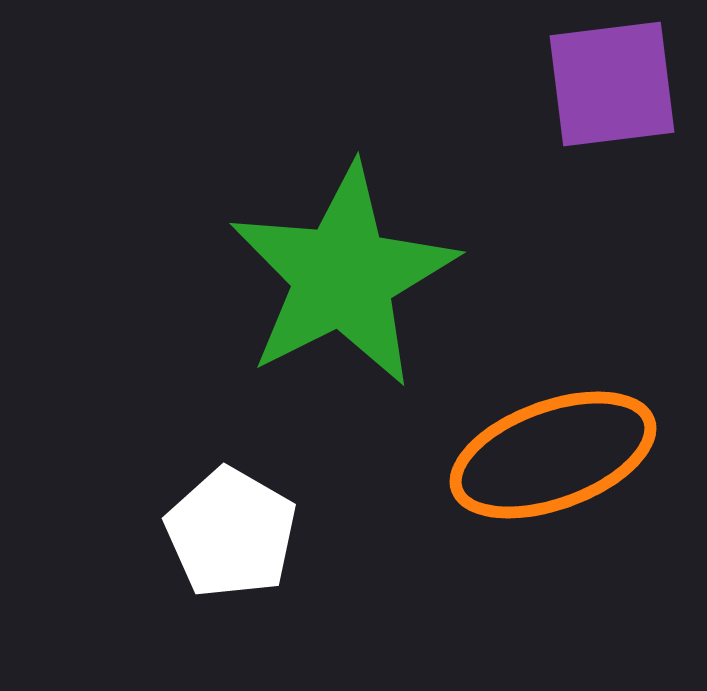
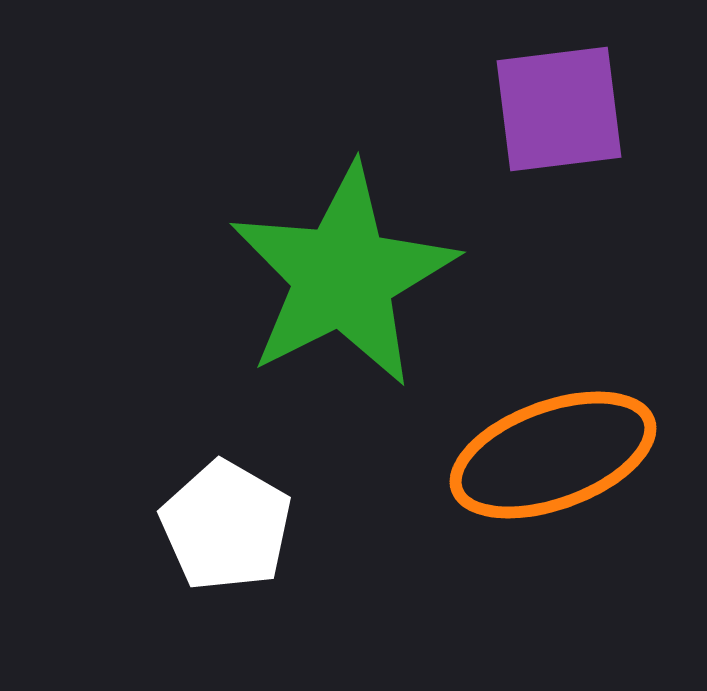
purple square: moved 53 px left, 25 px down
white pentagon: moved 5 px left, 7 px up
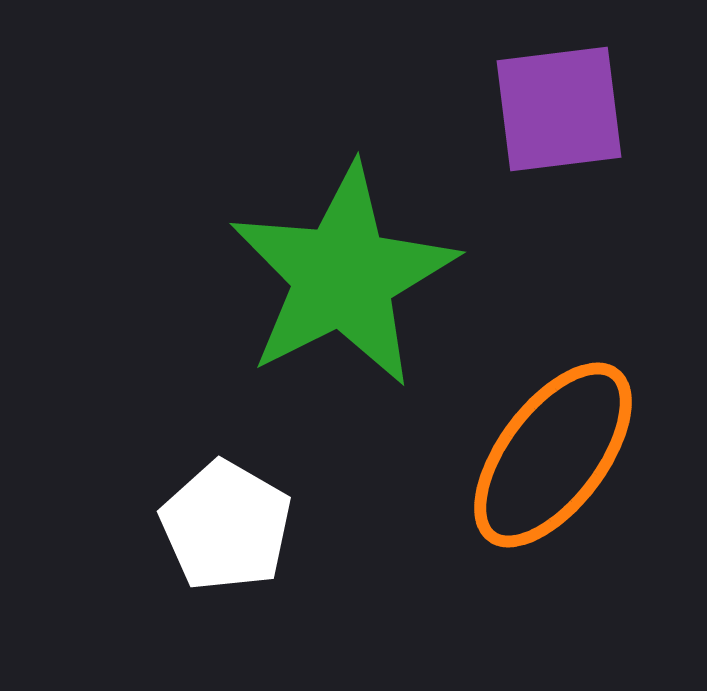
orange ellipse: rotated 33 degrees counterclockwise
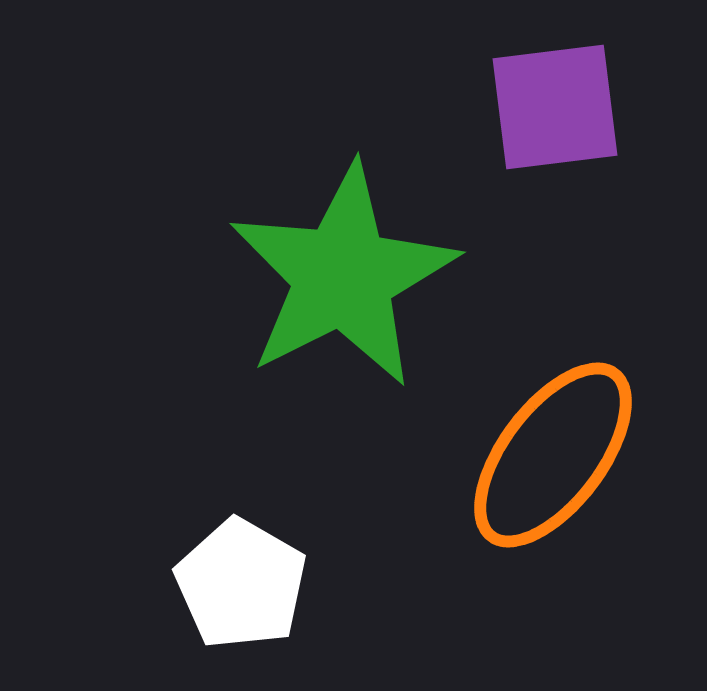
purple square: moved 4 px left, 2 px up
white pentagon: moved 15 px right, 58 px down
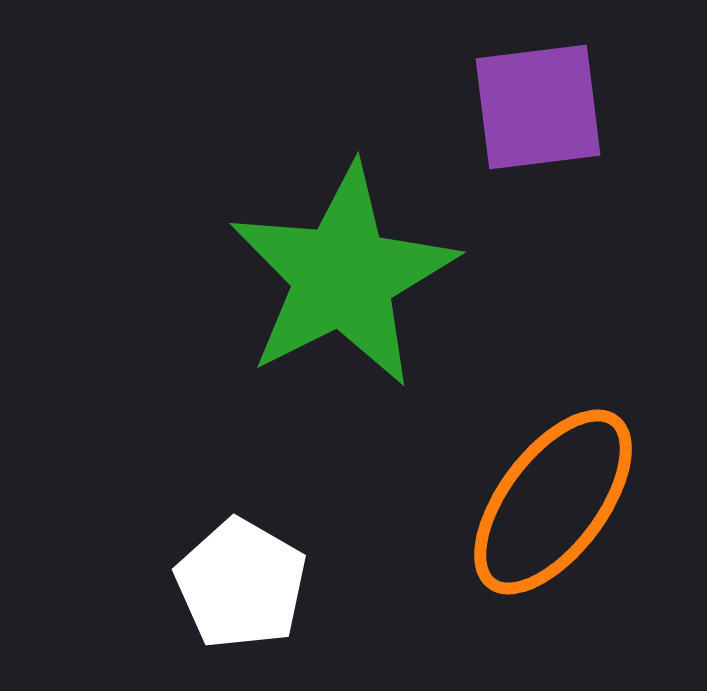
purple square: moved 17 px left
orange ellipse: moved 47 px down
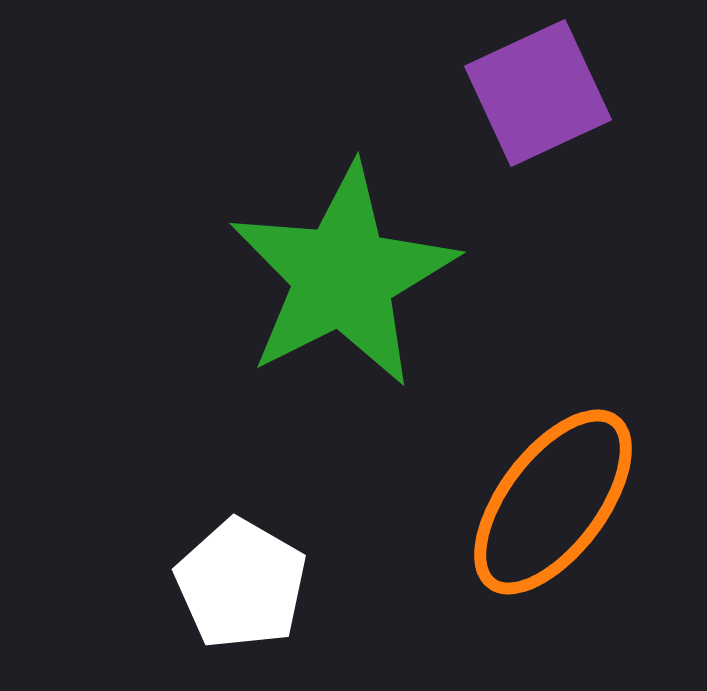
purple square: moved 14 px up; rotated 18 degrees counterclockwise
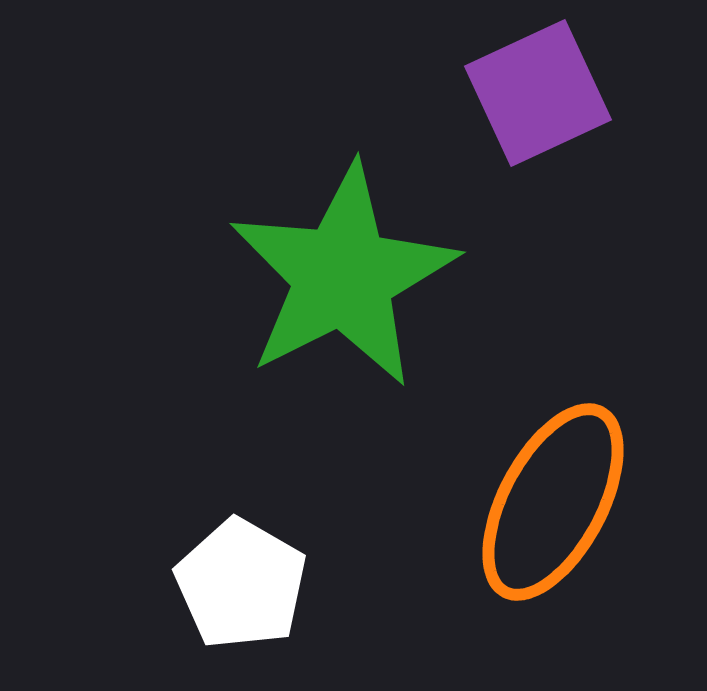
orange ellipse: rotated 9 degrees counterclockwise
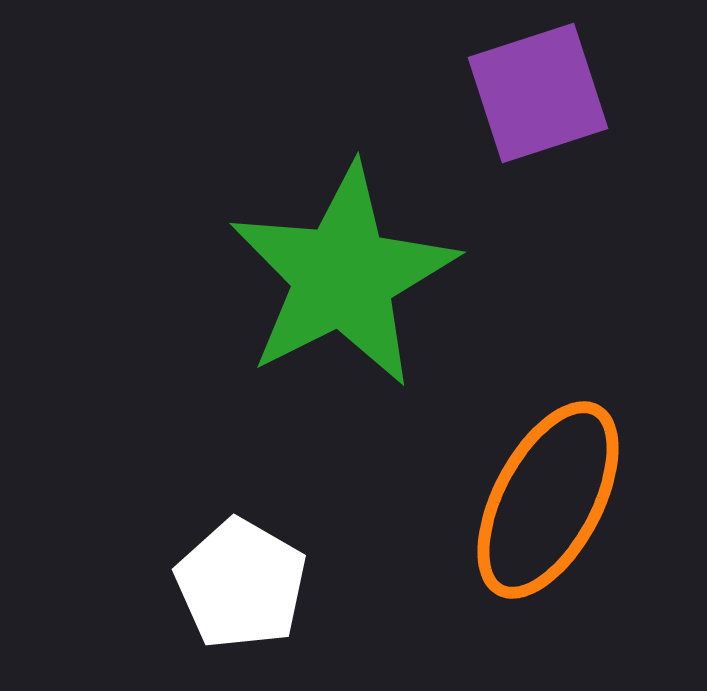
purple square: rotated 7 degrees clockwise
orange ellipse: moved 5 px left, 2 px up
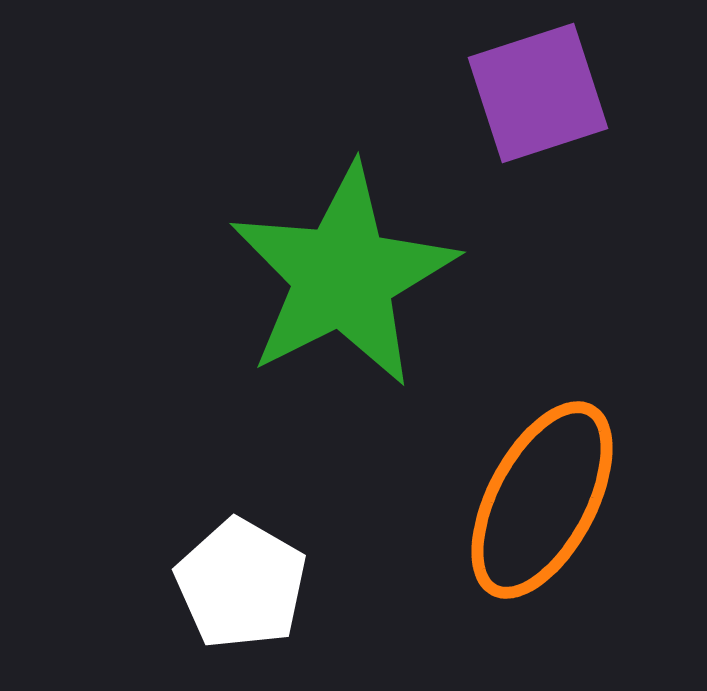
orange ellipse: moved 6 px left
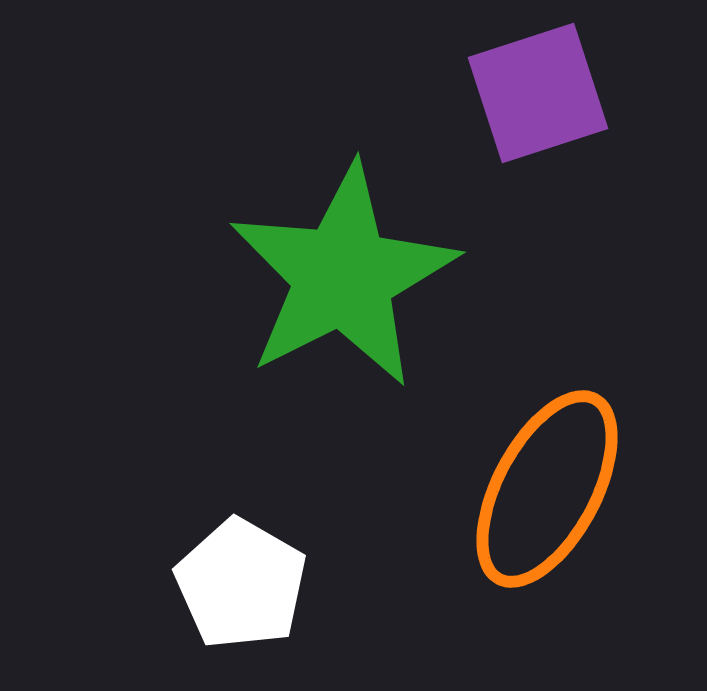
orange ellipse: moved 5 px right, 11 px up
